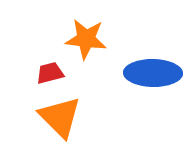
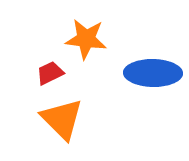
red trapezoid: rotated 12 degrees counterclockwise
orange triangle: moved 2 px right, 2 px down
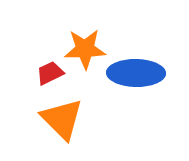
orange star: moved 1 px left, 10 px down; rotated 9 degrees counterclockwise
blue ellipse: moved 17 px left
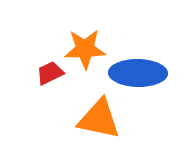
blue ellipse: moved 2 px right
orange triangle: moved 37 px right; rotated 33 degrees counterclockwise
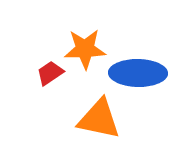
red trapezoid: rotated 8 degrees counterclockwise
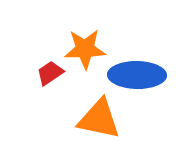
blue ellipse: moved 1 px left, 2 px down
